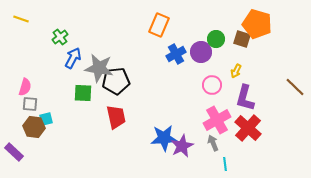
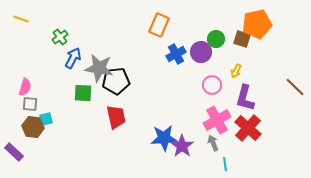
orange pentagon: rotated 28 degrees counterclockwise
brown hexagon: moved 1 px left
purple star: rotated 10 degrees counterclockwise
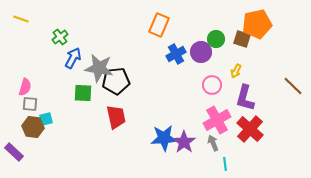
brown line: moved 2 px left, 1 px up
red cross: moved 2 px right, 1 px down
purple star: moved 2 px right, 4 px up
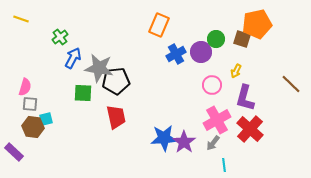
brown line: moved 2 px left, 2 px up
gray arrow: rotated 119 degrees counterclockwise
cyan line: moved 1 px left, 1 px down
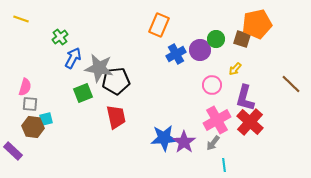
purple circle: moved 1 px left, 2 px up
yellow arrow: moved 1 px left, 2 px up; rotated 16 degrees clockwise
green square: rotated 24 degrees counterclockwise
red cross: moved 7 px up
purple rectangle: moved 1 px left, 1 px up
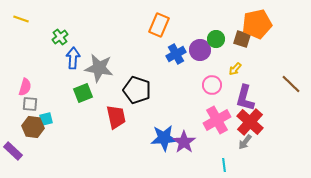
blue arrow: rotated 25 degrees counterclockwise
black pentagon: moved 21 px right, 9 px down; rotated 24 degrees clockwise
gray arrow: moved 32 px right, 1 px up
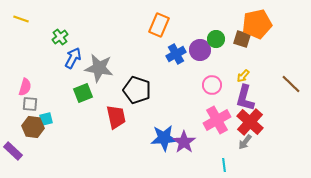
blue arrow: rotated 25 degrees clockwise
yellow arrow: moved 8 px right, 7 px down
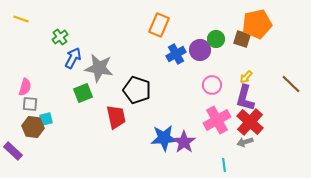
yellow arrow: moved 3 px right, 1 px down
gray arrow: rotated 35 degrees clockwise
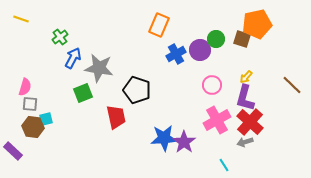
brown line: moved 1 px right, 1 px down
cyan line: rotated 24 degrees counterclockwise
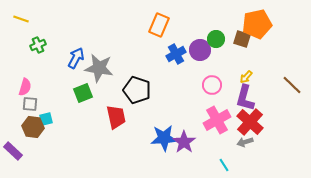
green cross: moved 22 px left, 8 px down; rotated 14 degrees clockwise
blue arrow: moved 3 px right
